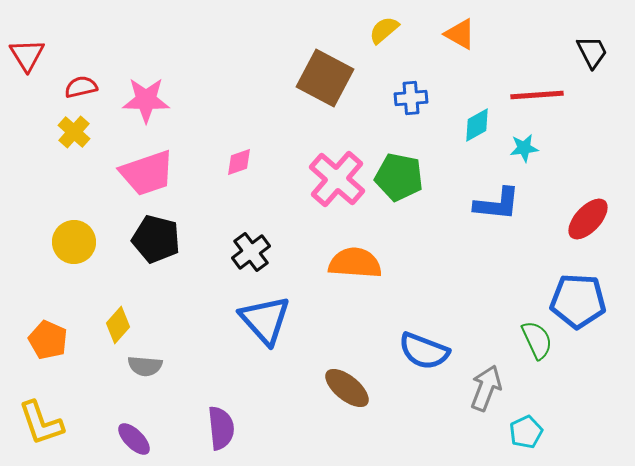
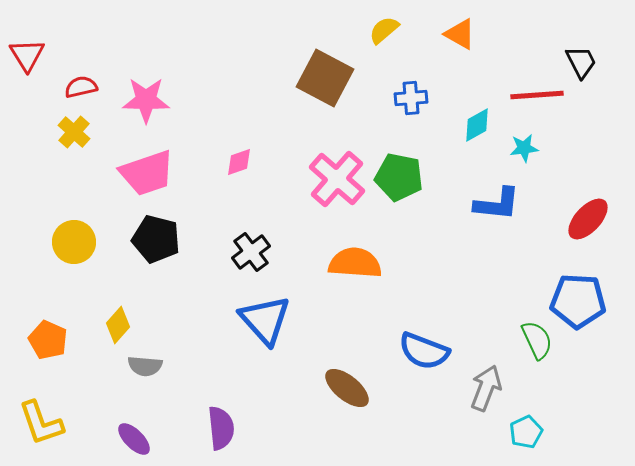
black trapezoid: moved 11 px left, 10 px down
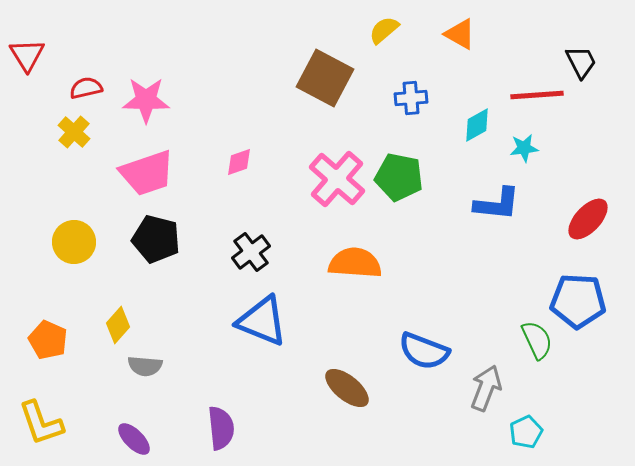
red semicircle: moved 5 px right, 1 px down
blue triangle: moved 3 px left, 1 px down; rotated 26 degrees counterclockwise
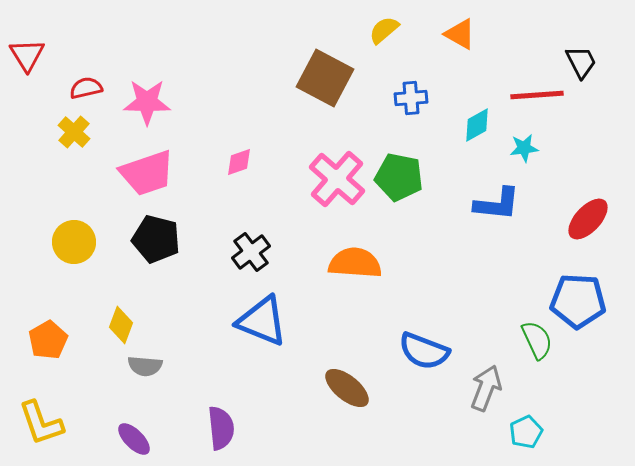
pink star: moved 1 px right, 2 px down
yellow diamond: moved 3 px right; rotated 21 degrees counterclockwise
orange pentagon: rotated 18 degrees clockwise
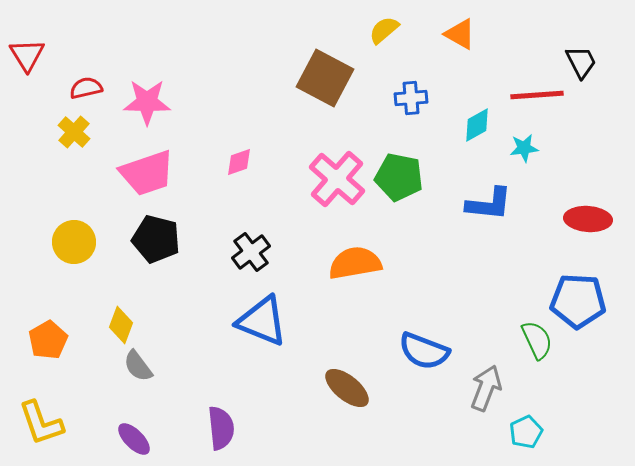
blue L-shape: moved 8 px left
red ellipse: rotated 51 degrees clockwise
orange semicircle: rotated 14 degrees counterclockwise
gray semicircle: moved 7 px left; rotated 48 degrees clockwise
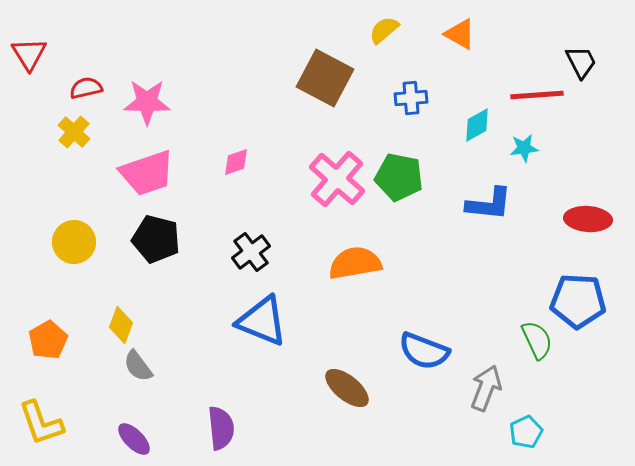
red triangle: moved 2 px right, 1 px up
pink diamond: moved 3 px left
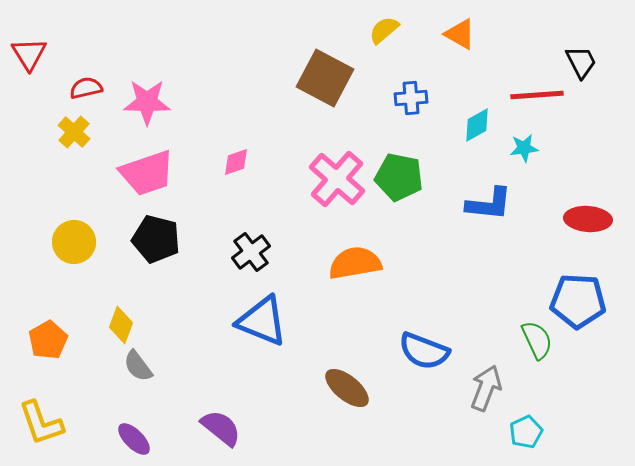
purple semicircle: rotated 45 degrees counterclockwise
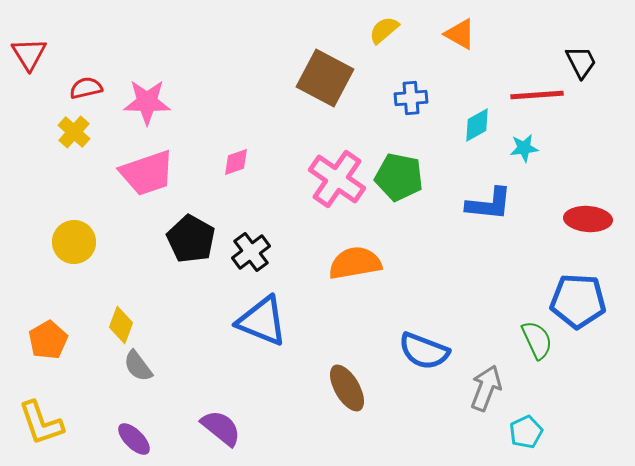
pink cross: rotated 6 degrees counterclockwise
black pentagon: moved 35 px right; rotated 15 degrees clockwise
brown ellipse: rotated 21 degrees clockwise
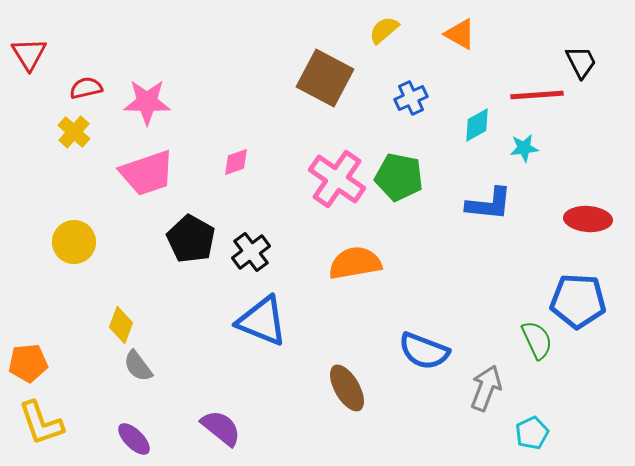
blue cross: rotated 20 degrees counterclockwise
orange pentagon: moved 20 px left, 23 px down; rotated 24 degrees clockwise
cyan pentagon: moved 6 px right, 1 px down
